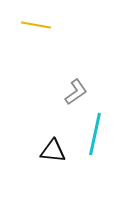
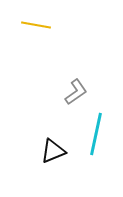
cyan line: moved 1 px right
black triangle: rotated 28 degrees counterclockwise
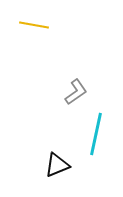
yellow line: moved 2 px left
black triangle: moved 4 px right, 14 px down
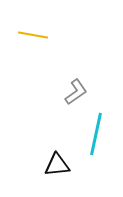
yellow line: moved 1 px left, 10 px down
black triangle: rotated 16 degrees clockwise
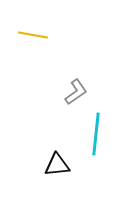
cyan line: rotated 6 degrees counterclockwise
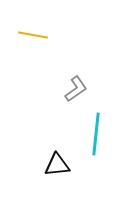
gray L-shape: moved 3 px up
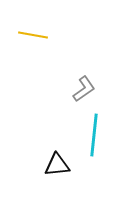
gray L-shape: moved 8 px right
cyan line: moved 2 px left, 1 px down
